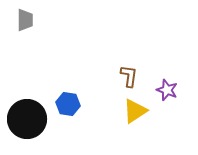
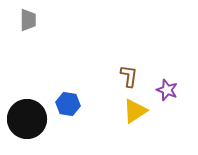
gray trapezoid: moved 3 px right
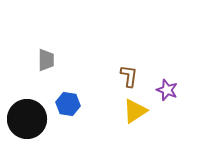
gray trapezoid: moved 18 px right, 40 px down
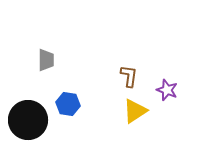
black circle: moved 1 px right, 1 px down
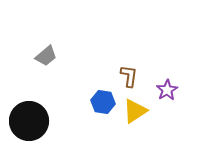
gray trapezoid: moved 4 px up; rotated 50 degrees clockwise
purple star: rotated 20 degrees clockwise
blue hexagon: moved 35 px right, 2 px up
black circle: moved 1 px right, 1 px down
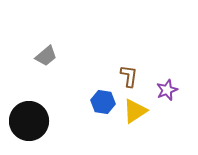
purple star: rotated 10 degrees clockwise
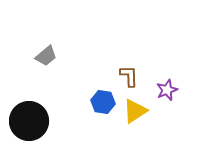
brown L-shape: rotated 10 degrees counterclockwise
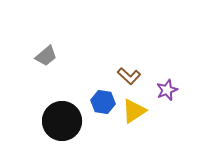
brown L-shape: rotated 135 degrees clockwise
yellow triangle: moved 1 px left
black circle: moved 33 px right
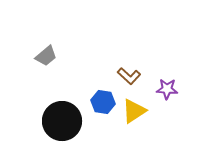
purple star: moved 1 px up; rotated 25 degrees clockwise
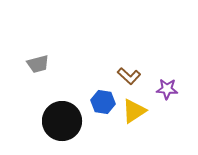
gray trapezoid: moved 8 px left, 8 px down; rotated 25 degrees clockwise
